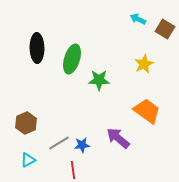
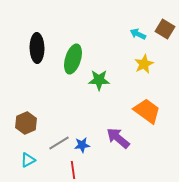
cyan arrow: moved 15 px down
green ellipse: moved 1 px right
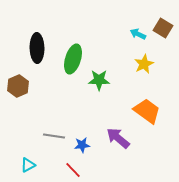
brown square: moved 2 px left, 1 px up
brown hexagon: moved 8 px left, 37 px up
gray line: moved 5 px left, 7 px up; rotated 40 degrees clockwise
cyan triangle: moved 5 px down
red line: rotated 36 degrees counterclockwise
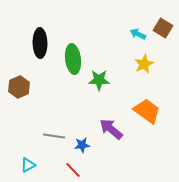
black ellipse: moved 3 px right, 5 px up
green ellipse: rotated 24 degrees counterclockwise
brown hexagon: moved 1 px right, 1 px down
purple arrow: moved 7 px left, 9 px up
